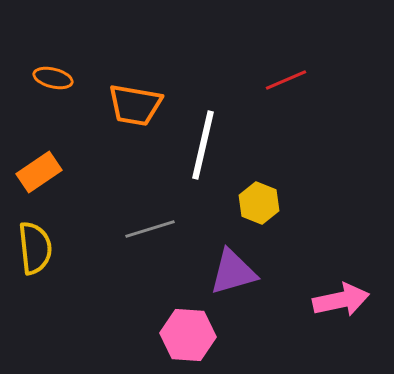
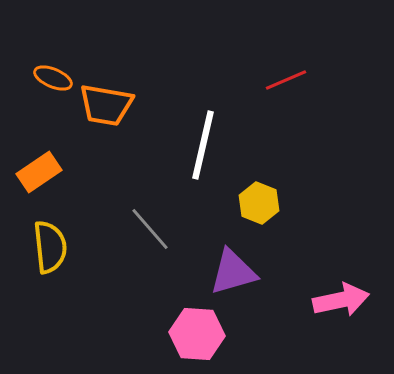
orange ellipse: rotated 9 degrees clockwise
orange trapezoid: moved 29 px left
gray line: rotated 66 degrees clockwise
yellow semicircle: moved 15 px right, 1 px up
pink hexagon: moved 9 px right, 1 px up
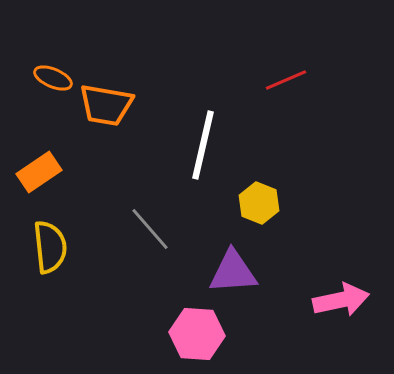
purple triangle: rotated 12 degrees clockwise
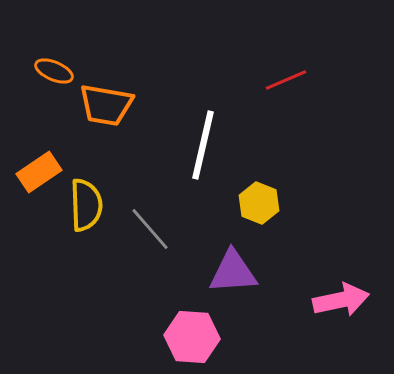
orange ellipse: moved 1 px right, 7 px up
yellow semicircle: moved 36 px right, 42 px up; rotated 4 degrees clockwise
pink hexagon: moved 5 px left, 3 px down
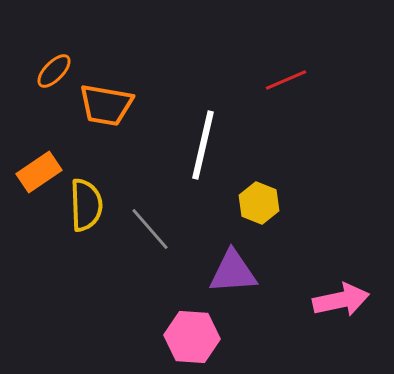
orange ellipse: rotated 69 degrees counterclockwise
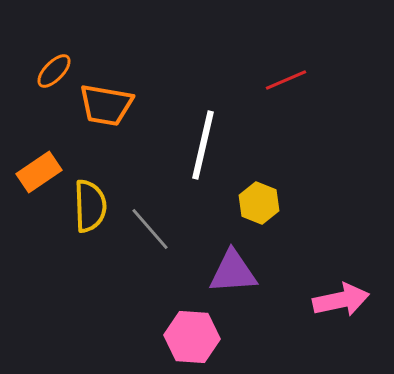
yellow semicircle: moved 4 px right, 1 px down
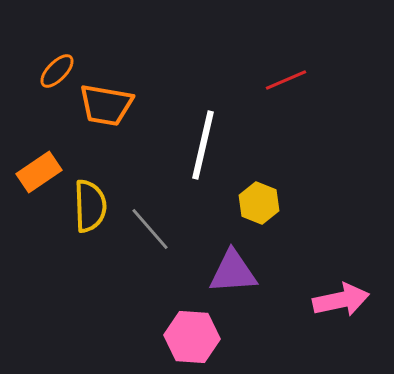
orange ellipse: moved 3 px right
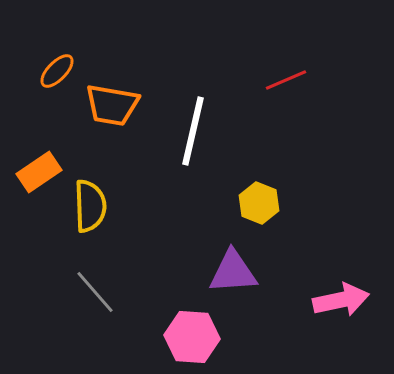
orange trapezoid: moved 6 px right
white line: moved 10 px left, 14 px up
gray line: moved 55 px left, 63 px down
